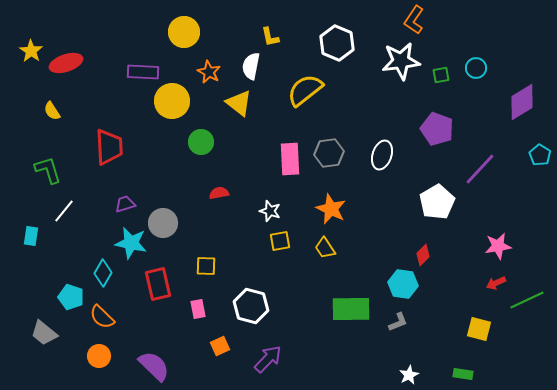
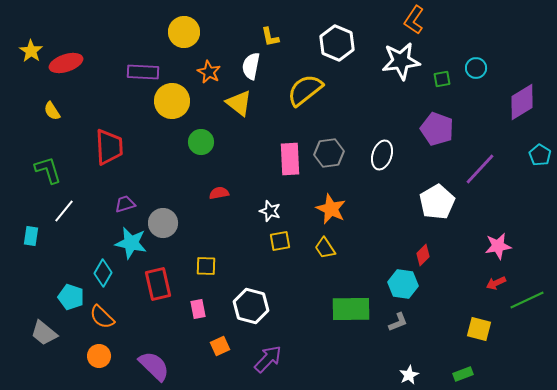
green square at (441, 75): moved 1 px right, 4 px down
green rectangle at (463, 374): rotated 30 degrees counterclockwise
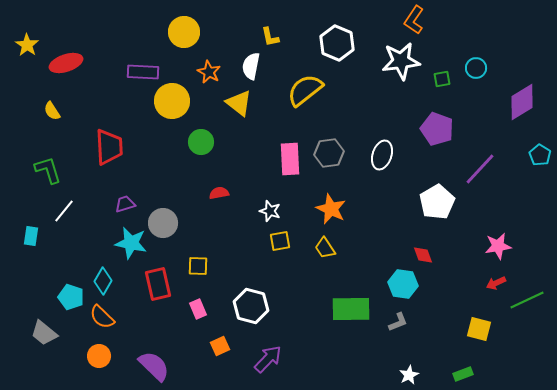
yellow star at (31, 51): moved 4 px left, 6 px up
red diamond at (423, 255): rotated 65 degrees counterclockwise
yellow square at (206, 266): moved 8 px left
cyan diamond at (103, 273): moved 8 px down
pink rectangle at (198, 309): rotated 12 degrees counterclockwise
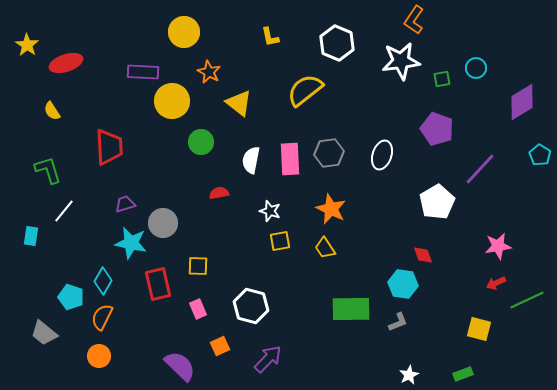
white semicircle at (251, 66): moved 94 px down
orange semicircle at (102, 317): rotated 72 degrees clockwise
purple semicircle at (154, 366): moved 26 px right
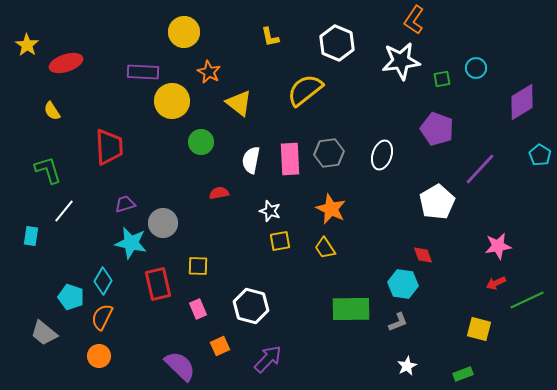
white star at (409, 375): moved 2 px left, 9 px up
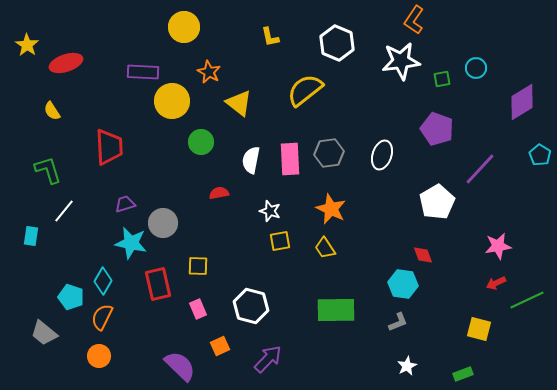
yellow circle at (184, 32): moved 5 px up
green rectangle at (351, 309): moved 15 px left, 1 px down
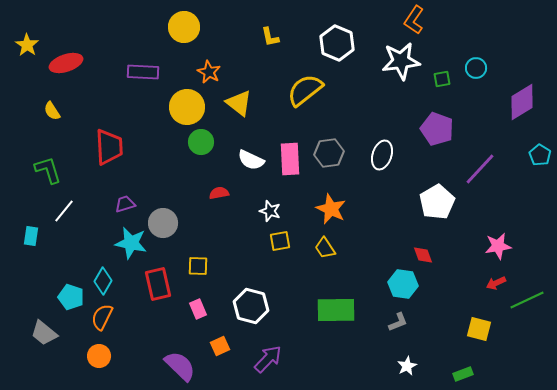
yellow circle at (172, 101): moved 15 px right, 6 px down
white semicircle at (251, 160): rotated 76 degrees counterclockwise
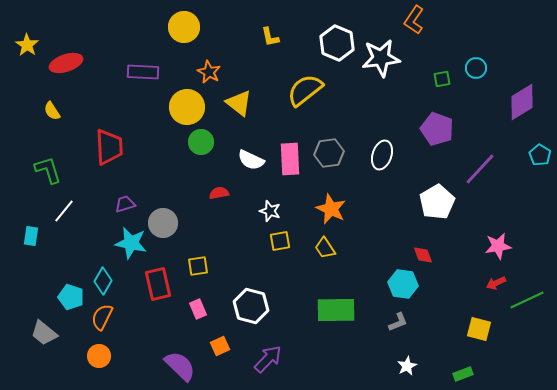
white star at (401, 61): moved 20 px left, 3 px up
yellow square at (198, 266): rotated 10 degrees counterclockwise
